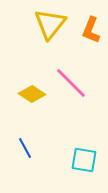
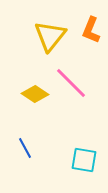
yellow triangle: moved 12 px down
yellow diamond: moved 3 px right
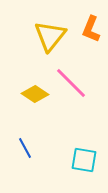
orange L-shape: moved 1 px up
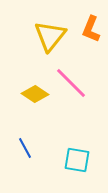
cyan square: moved 7 px left
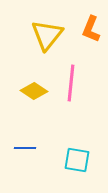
yellow triangle: moved 3 px left, 1 px up
pink line: rotated 51 degrees clockwise
yellow diamond: moved 1 px left, 3 px up
blue line: rotated 60 degrees counterclockwise
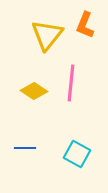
orange L-shape: moved 6 px left, 4 px up
cyan square: moved 6 px up; rotated 20 degrees clockwise
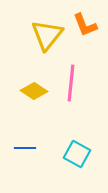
orange L-shape: rotated 44 degrees counterclockwise
